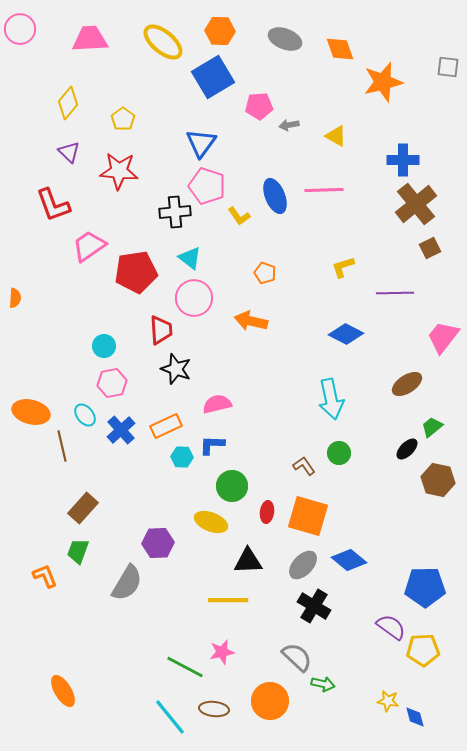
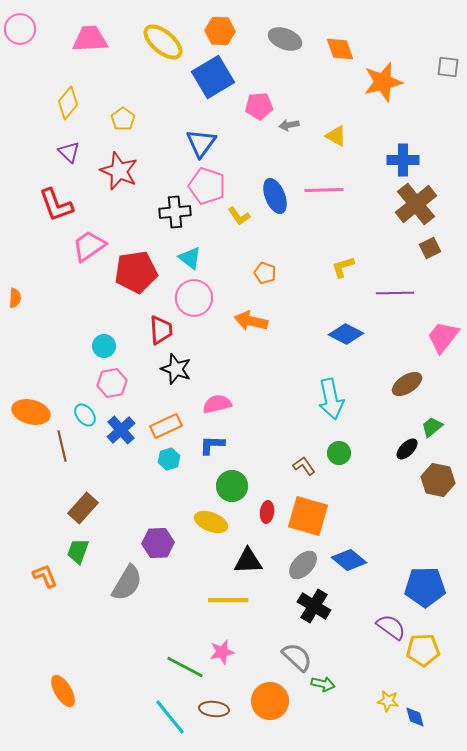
red star at (119, 171): rotated 18 degrees clockwise
red L-shape at (53, 205): moved 3 px right
cyan hexagon at (182, 457): moved 13 px left, 2 px down; rotated 20 degrees counterclockwise
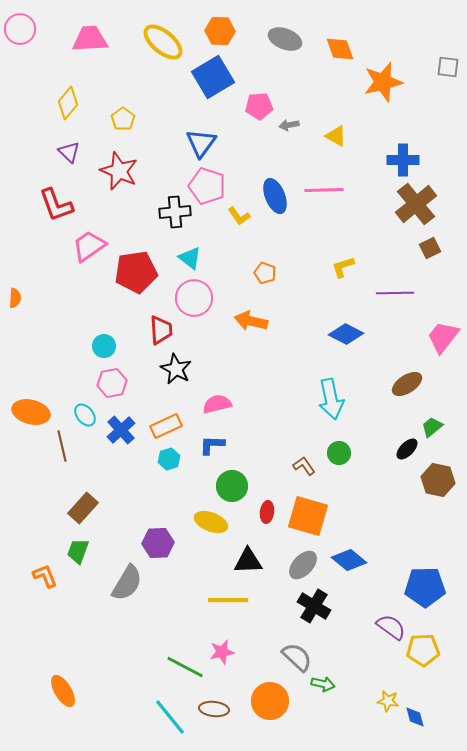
black star at (176, 369): rotated 8 degrees clockwise
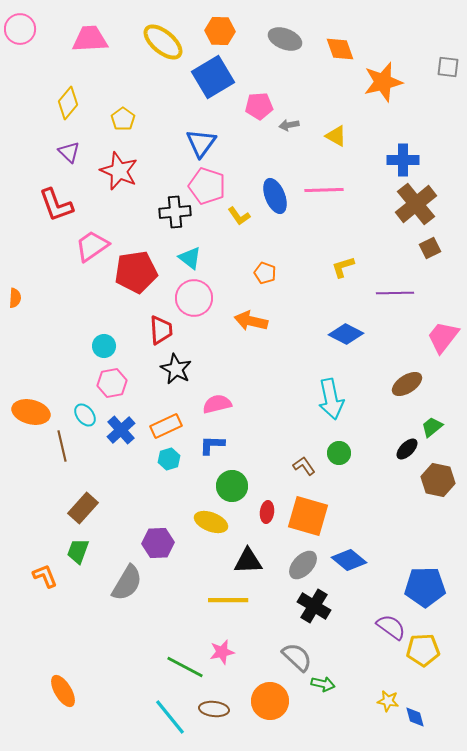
pink trapezoid at (89, 246): moved 3 px right
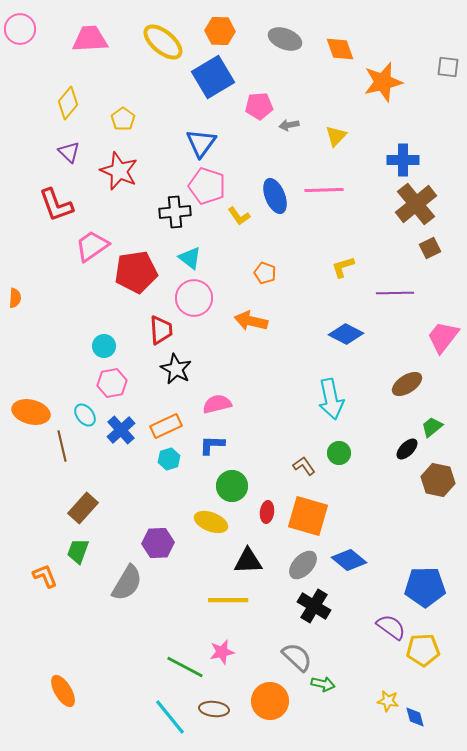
yellow triangle at (336, 136): rotated 45 degrees clockwise
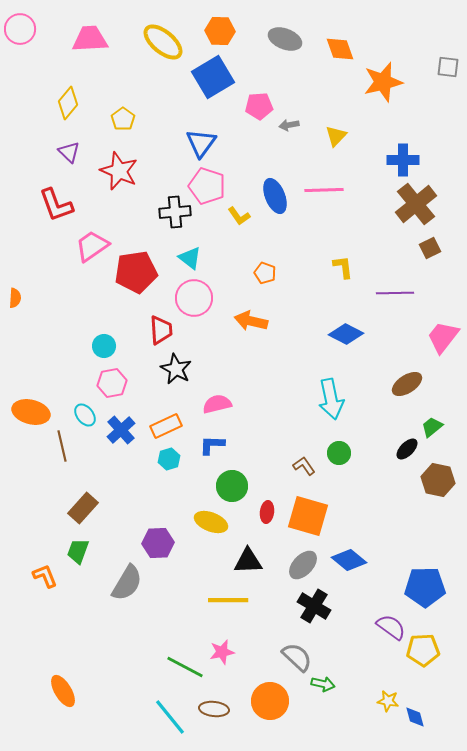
yellow L-shape at (343, 267): rotated 100 degrees clockwise
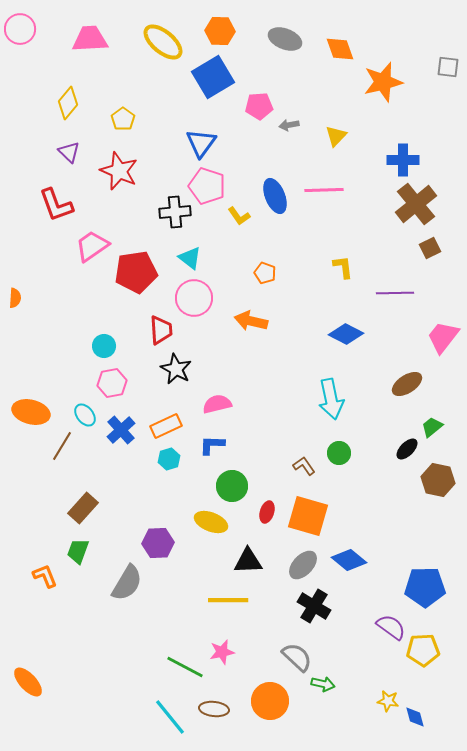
brown line at (62, 446): rotated 44 degrees clockwise
red ellipse at (267, 512): rotated 10 degrees clockwise
orange ellipse at (63, 691): moved 35 px left, 9 px up; rotated 12 degrees counterclockwise
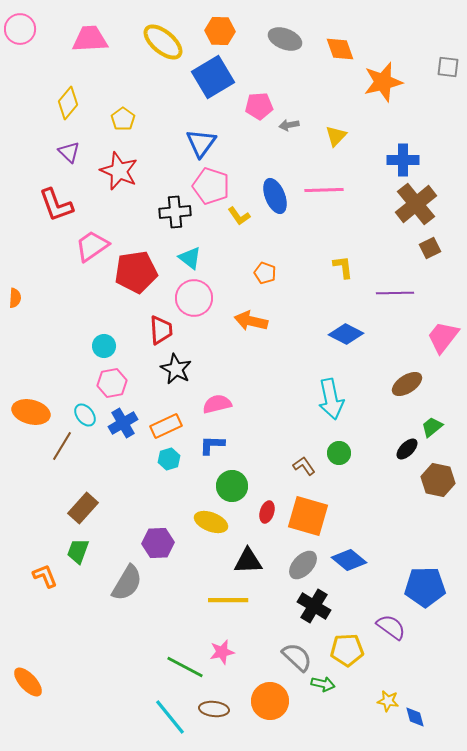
pink pentagon at (207, 186): moved 4 px right
blue cross at (121, 430): moved 2 px right, 7 px up; rotated 12 degrees clockwise
yellow pentagon at (423, 650): moved 76 px left
